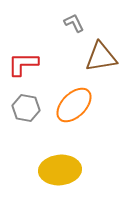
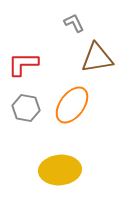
brown triangle: moved 4 px left, 1 px down
orange ellipse: moved 2 px left; rotated 9 degrees counterclockwise
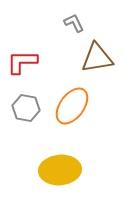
red L-shape: moved 1 px left, 2 px up
orange ellipse: moved 1 px down
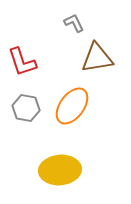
red L-shape: rotated 108 degrees counterclockwise
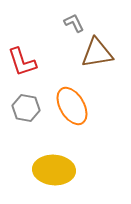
brown triangle: moved 5 px up
orange ellipse: rotated 66 degrees counterclockwise
yellow ellipse: moved 6 px left; rotated 9 degrees clockwise
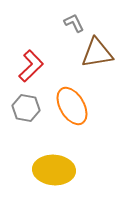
red L-shape: moved 9 px right, 4 px down; rotated 116 degrees counterclockwise
